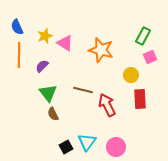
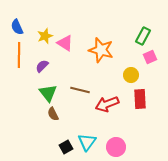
brown line: moved 3 px left
red arrow: moved 1 px up; rotated 85 degrees counterclockwise
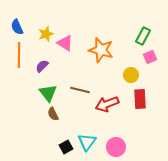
yellow star: moved 1 px right, 2 px up
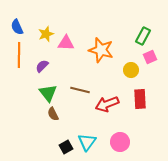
pink triangle: moved 1 px right; rotated 30 degrees counterclockwise
yellow circle: moved 5 px up
pink circle: moved 4 px right, 5 px up
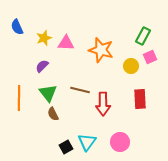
yellow star: moved 2 px left, 4 px down
orange line: moved 43 px down
yellow circle: moved 4 px up
red arrow: moved 4 px left; rotated 70 degrees counterclockwise
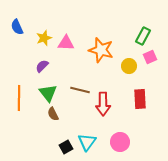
yellow circle: moved 2 px left
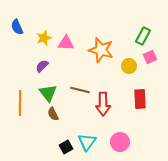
orange line: moved 1 px right, 5 px down
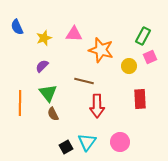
pink triangle: moved 8 px right, 9 px up
brown line: moved 4 px right, 9 px up
red arrow: moved 6 px left, 2 px down
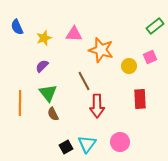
green rectangle: moved 12 px right, 10 px up; rotated 24 degrees clockwise
brown line: rotated 48 degrees clockwise
cyan triangle: moved 2 px down
